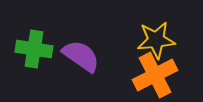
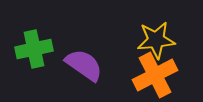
green cross: rotated 21 degrees counterclockwise
purple semicircle: moved 3 px right, 9 px down
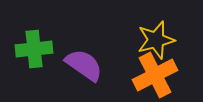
yellow star: rotated 9 degrees counterclockwise
green cross: rotated 6 degrees clockwise
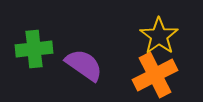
yellow star: moved 3 px right, 4 px up; rotated 21 degrees counterclockwise
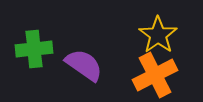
yellow star: moved 1 px left, 1 px up
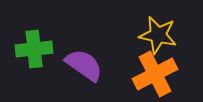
yellow star: rotated 24 degrees counterclockwise
orange cross: moved 1 px up
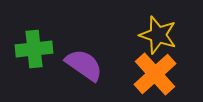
yellow star: rotated 6 degrees clockwise
orange cross: rotated 15 degrees counterclockwise
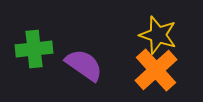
orange cross: moved 1 px right, 4 px up
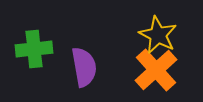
yellow star: rotated 9 degrees clockwise
purple semicircle: moved 2 px down; rotated 45 degrees clockwise
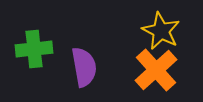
yellow star: moved 3 px right, 4 px up
